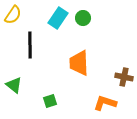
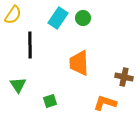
green triangle: moved 4 px right; rotated 18 degrees clockwise
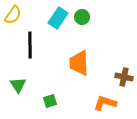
green circle: moved 1 px left, 1 px up
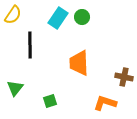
green triangle: moved 3 px left, 3 px down; rotated 12 degrees clockwise
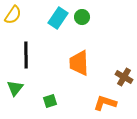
black line: moved 4 px left, 10 px down
brown cross: rotated 18 degrees clockwise
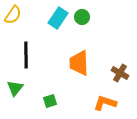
brown cross: moved 4 px left, 4 px up
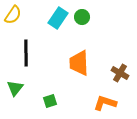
black line: moved 2 px up
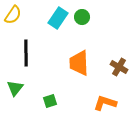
brown cross: moved 1 px left, 6 px up
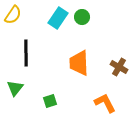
orange L-shape: rotated 45 degrees clockwise
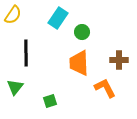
green circle: moved 15 px down
brown cross: moved 7 px up; rotated 30 degrees counterclockwise
green triangle: moved 1 px up
orange L-shape: moved 15 px up
